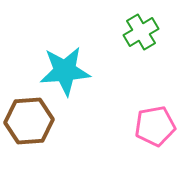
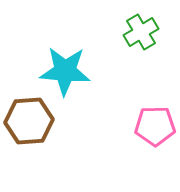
cyan star: rotated 9 degrees clockwise
pink pentagon: rotated 9 degrees clockwise
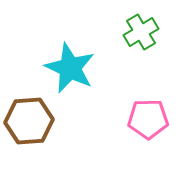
cyan star: moved 5 px right, 3 px up; rotated 21 degrees clockwise
pink pentagon: moved 7 px left, 7 px up
